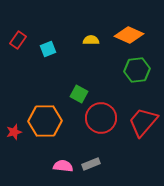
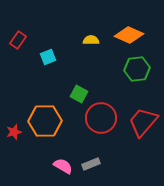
cyan square: moved 8 px down
green hexagon: moved 1 px up
pink semicircle: rotated 24 degrees clockwise
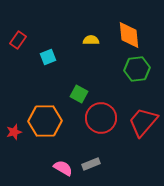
orange diamond: rotated 60 degrees clockwise
pink semicircle: moved 2 px down
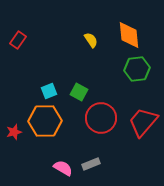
yellow semicircle: rotated 56 degrees clockwise
cyan square: moved 1 px right, 34 px down
green square: moved 2 px up
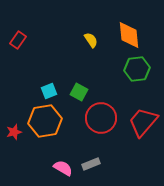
orange hexagon: rotated 8 degrees counterclockwise
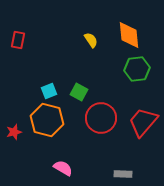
red rectangle: rotated 24 degrees counterclockwise
orange hexagon: moved 2 px right, 1 px up; rotated 24 degrees clockwise
gray rectangle: moved 32 px right, 10 px down; rotated 24 degrees clockwise
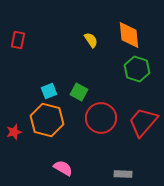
green hexagon: rotated 25 degrees clockwise
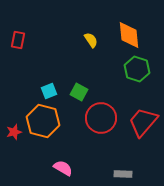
orange hexagon: moved 4 px left, 1 px down
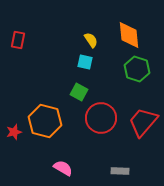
cyan square: moved 36 px right, 29 px up; rotated 35 degrees clockwise
orange hexagon: moved 2 px right
gray rectangle: moved 3 px left, 3 px up
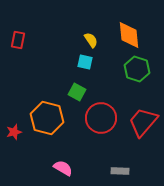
green square: moved 2 px left
orange hexagon: moved 2 px right, 3 px up
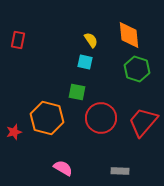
green square: rotated 18 degrees counterclockwise
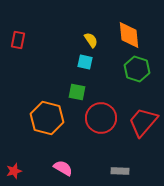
red star: moved 39 px down
